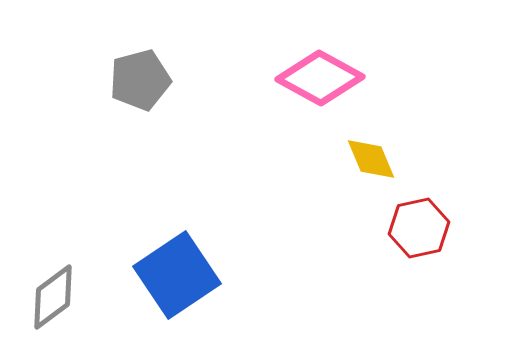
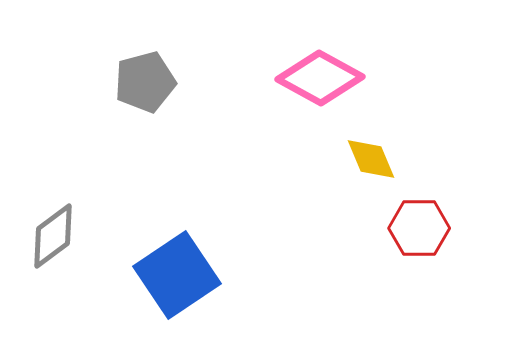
gray pentagon: moved 5 px right, 2 px down
red hexagon: rotated 12 degrees clockwise
gray diamond: moved 61 px up
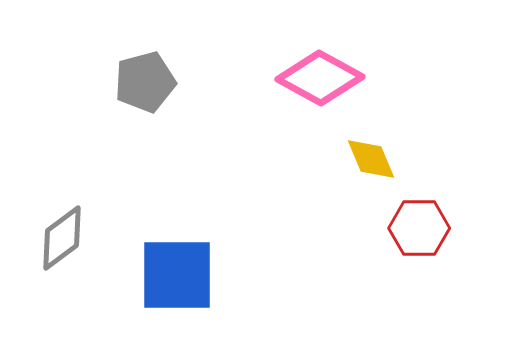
gray diamond: moved 9 px right, 2 px down
blue square: rotated 34 degrees clockwise
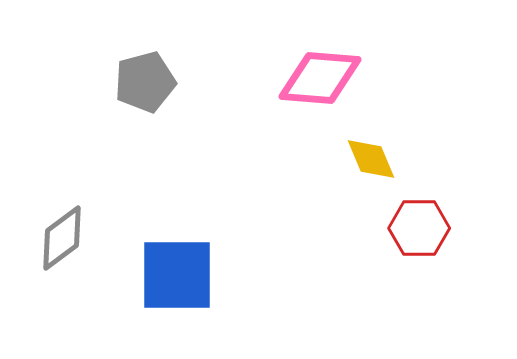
pink diamond: rotated 24 degrees counterclockwise
